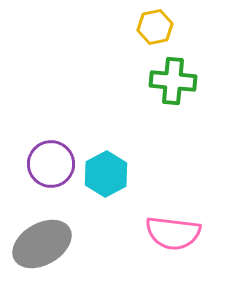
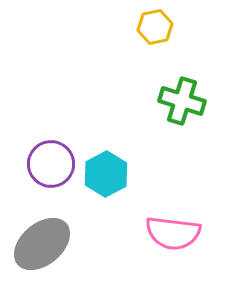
green cross: moved 9 px right, 20 px down; rotated 12 degrees clockwise
gray ellipse: rotated 10 degrees counterclockwise
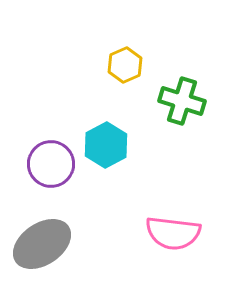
yellow hexagon: moved 30 px left, 38 px down; rotated 12 degrees counterclockwise
cyan hexagon: moved 29 px up
gray ellipse: rotated 6 degrees clockwise
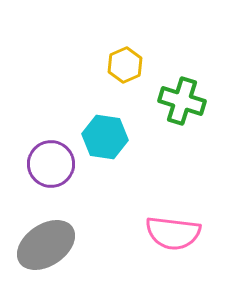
cyan hexagon: moved 1 px left, 8 px up; rotated 24 degrees counterclockwise
gray ellipse: moved 4 px right, 1 px down
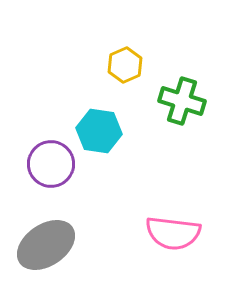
cyan hexagon: moved 6 px left, 6 px up
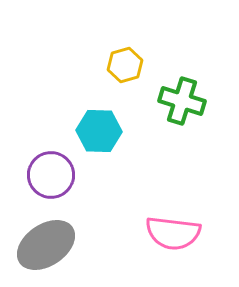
yellow hexagon: rotated 8 degrees clockwise
cyan hexagon: rotated 6 degrees counterclockwise
purple circle: moved 11 px down
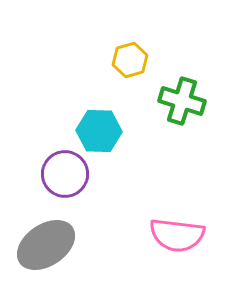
yellow hexagon: moved 5 px right, 5 px up
purple circle: moved 14 px right, 1 px up
pink semicircle: moved 4 px right, 2 px down
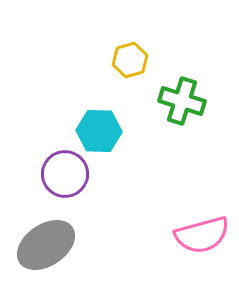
pink semicircle: moved 25 px right; rotated 22 degrees counterclockwise
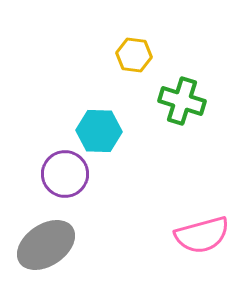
yellow hexagon: moved 4 px right, 5 px up; rotated 24 degrees clockwise
